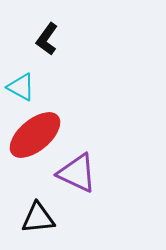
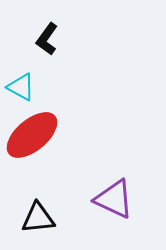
red ellipse: moved 3 px left
purple triangle: moved 37 px right, 26 px down
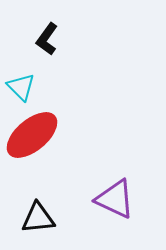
cyan triangle: rotated 16 degrees clockwise
purple triangle: moved 1 px right
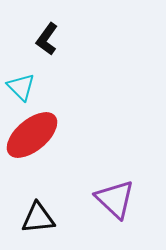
purple triangle: rotated 18 degrees clockwise
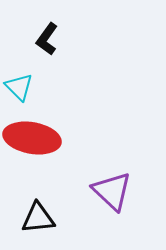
cyan triangle: moved 2 px left
red ellipse: moved 3 px down; rotated 50 degrees clockwise
purple triangle: moved 3 px left, 8 px up
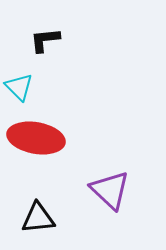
black L-shape: moved 2 px left, 1 px down; rotated 48 degrees clockwise
red ellipse: moved 4 px right
purple triangle: moved 2 px left, 1 px up
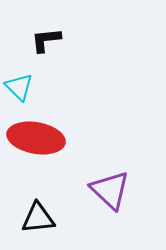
black L-shape: moved 1 px right
